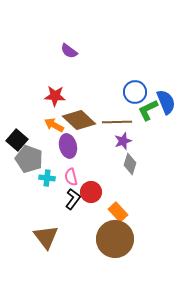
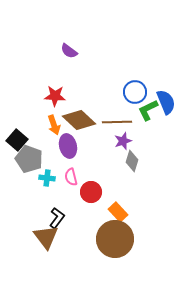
orange arrow: rotated 138 degrees counterclockwise
gray diamond: moved 2 px right, 3 px up
black L-shape: moved 16 px left, 19 px down
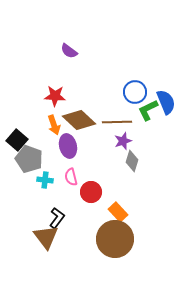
cyan cross: moved 2 px left, 2 px down
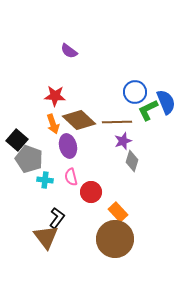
orange arrow: moved 1 px left, 1 px up
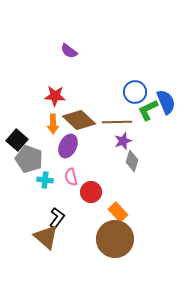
orange arrow: rotated 18 degrees clockwise
purple ellipse: rotated 40 degrees clockwise
brown triangle: rotated 12 degrees counterclockwise
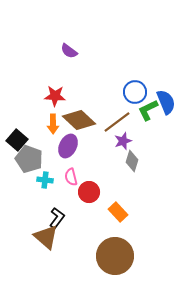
brown line: rotated 36 degrees counterclockwise
red circle: moved 2 px left
brown circle: moved 17 px down
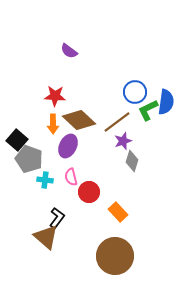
blue semicircle: rotated 30 degrees clockwise
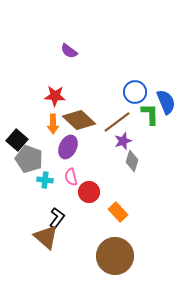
blue semicircle: rotated 30 degrees counterclockwise
green L-shape: moved 2 px right, 4 px down; rotated 115 degrees clockwise
purple ellipse: moved 1 px down
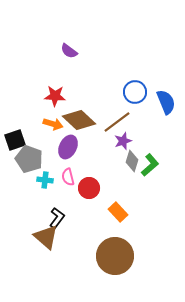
green L-shape: moved 51 px down; rotated 50 degrees clockwise
orange arrow: rotated 72 degrees counterclockwise
black square: moved 2 px left; rotated 30 degrees clockwise
pink semicircle: moved 3 px left
red circle: moved 4 px up
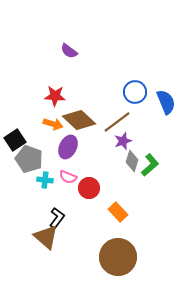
black square: rotated 15 degrees counterclockwise
pink semicircle: rotated 54 degrees counterclockwise
brown circle: moved 3 px right, 1 px down
